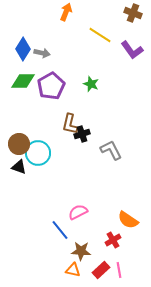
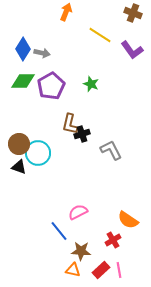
blue line: moved 1 px left, 1 px down
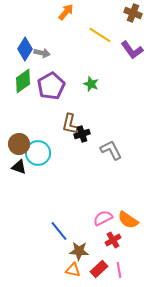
orange arrow: rotated 18 degrees clockwise
blue diamond: moved 2 px right
green diamond: rotated 35 degrees counterclockwise
pink semicircle: moved 25 px right, 6 px down
brown star: moved 2 px left
red rectangle: moved 2 px left, 1 px up
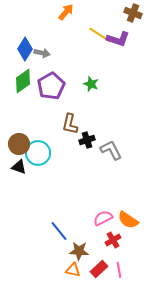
purple L-shape: moved 14 px left, 11 px up; rotated 35 degrees counterclockwise
black cross: moved 5 px right, 6 px down
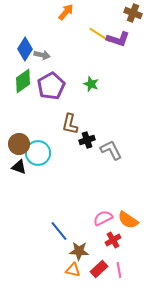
gray arrow: moved 2 px down
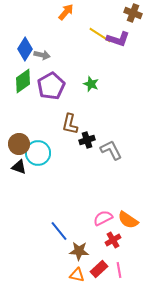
orange triangle: moved 4 px right, 5 px down
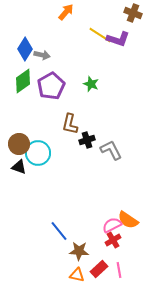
pink semicircle: moved 9 px right, 7 px down
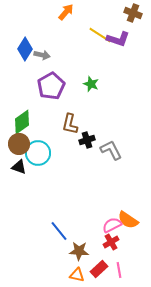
green diamond: moved 1 px left, 41 px down
red cross: moved 2 px left, 2 px down
